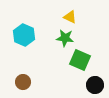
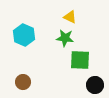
green square: rotated 20 degrees counterclockwise
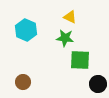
cyan hexagon: moved 2 px right, 5 px up
black circle: moved 3 px right, 1 px up
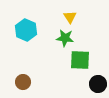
yellow triangle: rotated 32 degrees clockwise
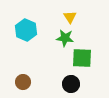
green square: moved 2 px right, 2 px up
black circle: moved 27 px left
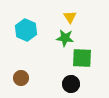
brown circle: moved 2 px left, 4 px up
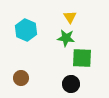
green star: moved 1 px right
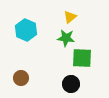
yellow triangle: rotated 24 degrees clockwise
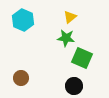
cyan hexagon: moved 3 px left, 10 px up
green square: rotated 20 degrees clockwise
black circle: moved 3 px right, 2 px down
